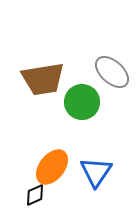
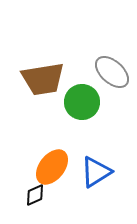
blue triangle: rotated 24 degrees clockwise
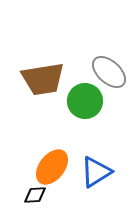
gray ellipse: moved 3 px left
green circle: moved 3 px right, 1 px up
black diamond: rotated 20 degrees clockwise
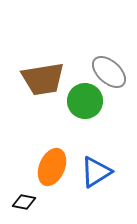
orange ellipse: rotated 15 degrees counterclockwise
black diamond: moved 11 px left, 7 px down; rotated 15 degrees clockwise
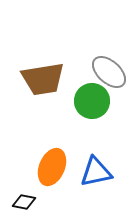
green circle: moved 7 px right
blue triangle: rotated 20 degrees clockwise
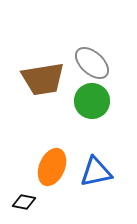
gray ellipse: moved 17 px left, 9 px up
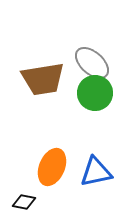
green circle: moved 3 px right, 8 px up
